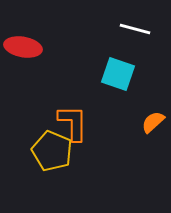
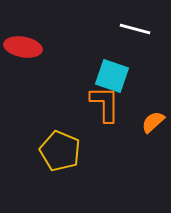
cyan square: moved 6 px left, 2 px down
orange L-shape: moved 32 px right, 19 px up
yellow pentagon: moved 8 px right
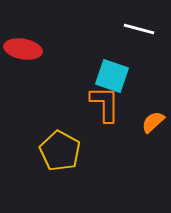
white line: moved 4 px right
red ellipse: moved 2 px down
yellow pentagon: rotated 6 degrees clockwise
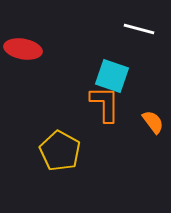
orange semicircle: rotated 95 degrees clockwise
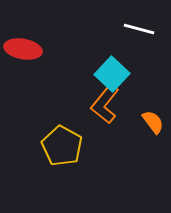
cyan square: moved 2 px up; rotated 24 degrees clockwise
orange L-shape: rotated 141 degrees counterclockwise
yellow pentagon: moved 2 px right, 5 px up
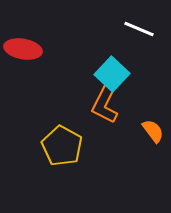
white line: rotated 8 degrees clockwise
orange L-shape: rotated 12 degrees counterclockwise
orange semicircle: moved 9 px down
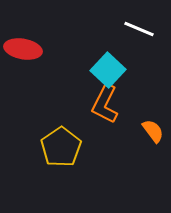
cyan square: moved 4 px left, 4 px up
yellow pentagon: moved 1 px left, 1 px down; rotated 9 degrees clockwise
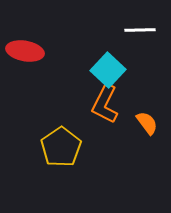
white line: moved 1 px right, 1 px down; rotated 24 degrees counterclockwise
red ellipse: moved 2 px right, 2 px down
orange semicircle: moved 6 px left, 8 px up
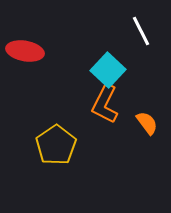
white line: moved 1 px right, 1 px down; rotated 64 degrees clockwise
yellow pentagon: moved 5 px left, 2 px up
